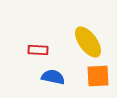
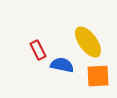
red rectangle: rotated 60 degrees clockwise
blue semicircle: moved 9 px right, 12 px up
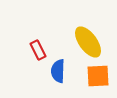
blue semicircle: moved 4 px left, 6 px down; rotated 100 degrees counterclockwise
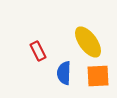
red rectangle: moved 1 px down
blue semicircle: moved 6 px right, 2 px down
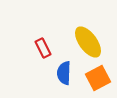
red rectangle: moved 5 px right, 3 px up
orange square: moved 2 px down; rotated 25 degrees counterclockwise
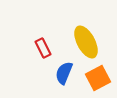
yellow ellipse: moved 2 px left; rotated 8 degrees clockwise
blue semicircle: rotated 20 degrees clockwise
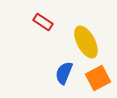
red rectangle: moved 26 px up; rotated 30 degrees counterclockwise
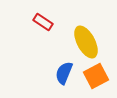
orange square: moved 2 px left, 2 px up
